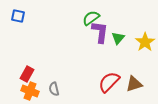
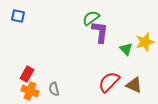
green triangle: moved 8 px right, 11 px down; rotated 24 degrees counterclockwise
yellow star: rotated 18 degrees clockwise
brown triangle: moved 1 px down; rotated 42 degrees clockwise
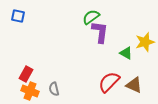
green semicircle: moved 1 px up
green triangle: moved 4 px down; rotated 16 degrees counterclockwise
red rectangle: moved 1 px left
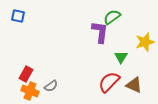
green semicircle: moved 21 px right
green triangle: moved 5 px left, 4 px down; rotated 32 degrees clockwise
gray semicircle: moved 3 px left, 3 px up; rotated 112 degrees counterclockwise
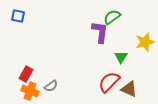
brown triangle: moved 5 px left, 4 px down
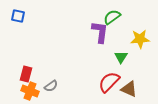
yellow star: moved 5 px left, 3 px up; rotated 12 degrees clockwise
red rectangle: rotated 14 degrees counterclockwise
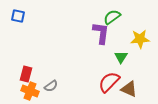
purple L-shape: moved 1 px right, 1 px down
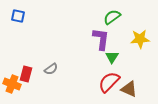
purple L-shape: moved 6 px down
green triangle: moved 9 px left
gray semicircle: moved 17 px up
orange cross: moved 18 px left, 7 px up
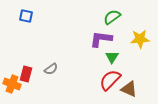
blue square: moved 8 px right
purple L-shape: rotated 90 degrees counterclockwise
red semicircle: moved 1 px right, 2 px up
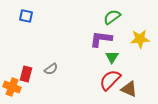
orange cross: moved 3 px down
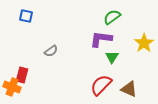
yellow star: moved 4 px right, 4 px down; rotated 30 degrees counterclockwise
gray semicircle: moved 18 px up
red rectangle: moved 4 px left, 1 px down
red semicircle: moved 9 px left, 5 px down
